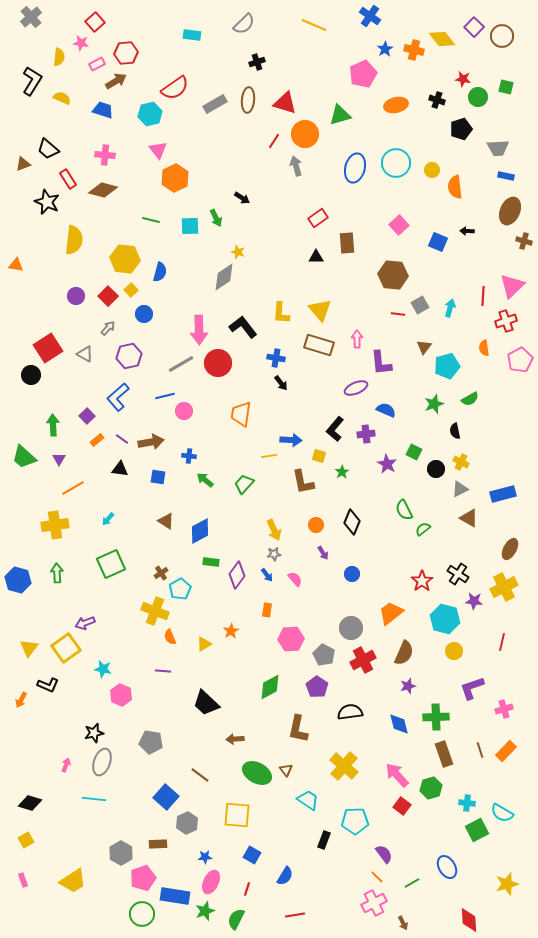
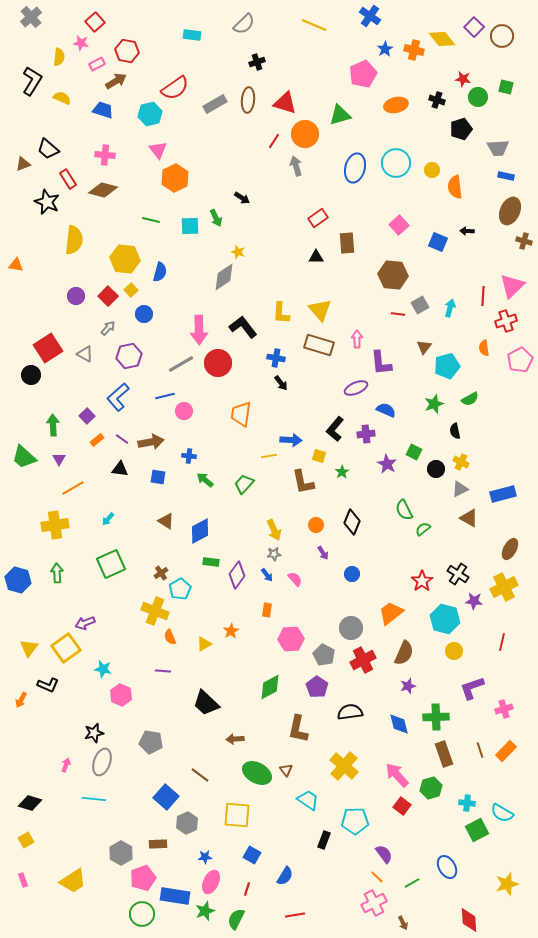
red hexagon at (126, 53): moved 1 px right, 2 px up; rotated 15 degrees clockwise
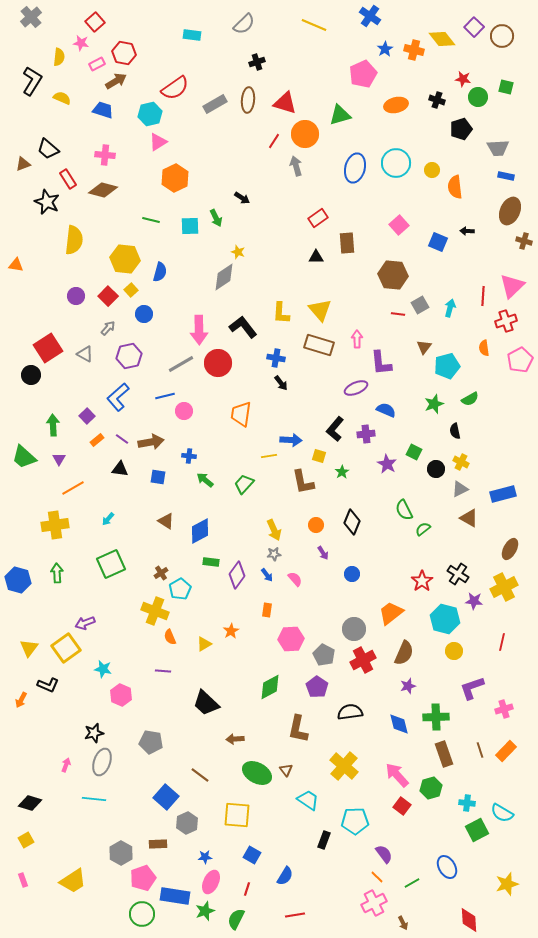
red hexagon at (127, 51): moved 3 px left, 2 px down
pink triangle at (158, 150): moved 8 px up; rotated 36 degrees clockwise
gray circle at (351, 628): moved 3 px right, 1 px down
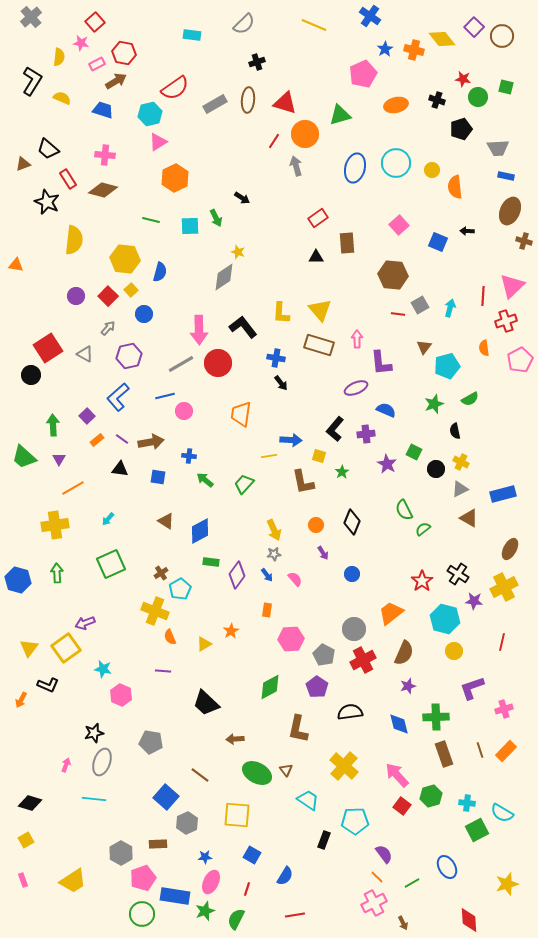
green hexagon at (431, 788): moved 8 px down
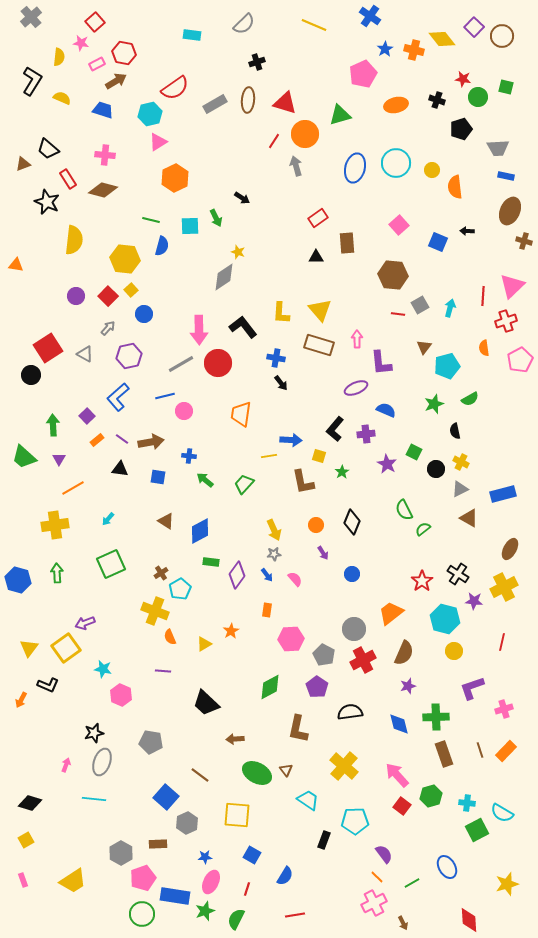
blue semicircle at (160, 272): moved 2 px right, 26 px up
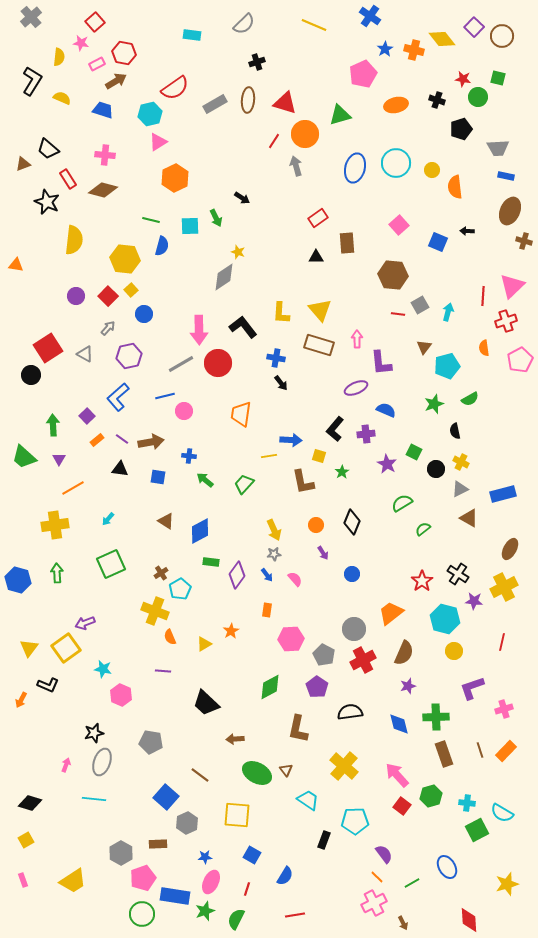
green square at (506, 87): moved 8 px left, 9 px up
cyan arrow at (450, 308): moved 2 px left, 4 px down
green semicircle at (404, 510): moved 2 px left, 7 px up; rotated 85 degrees clockwise
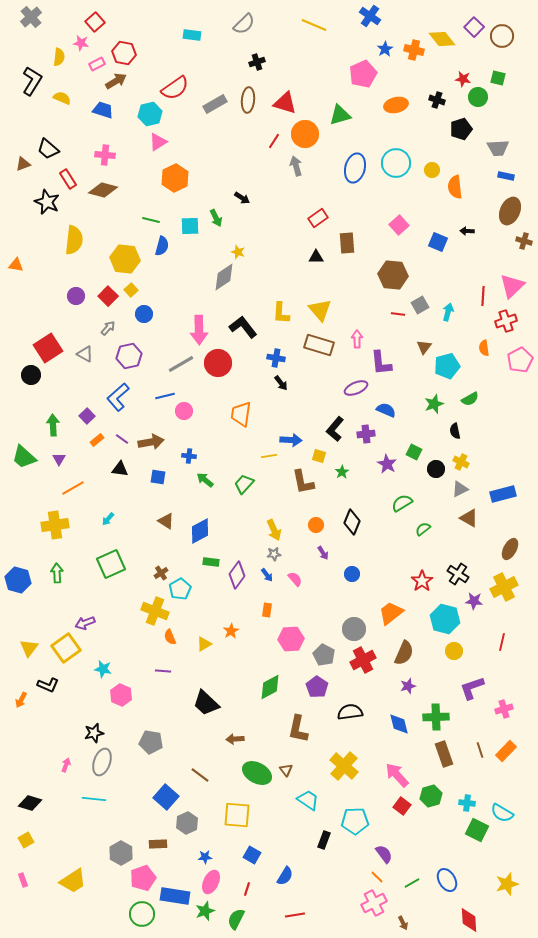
green square at (477, 830): rotated 35 degrees counterclockwise
blue ellipse at (447, 867): moved 13 px down
